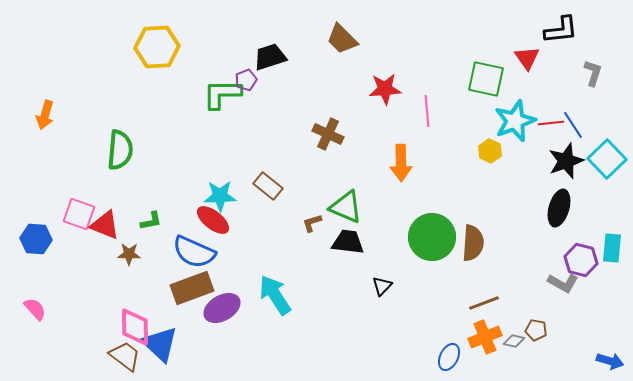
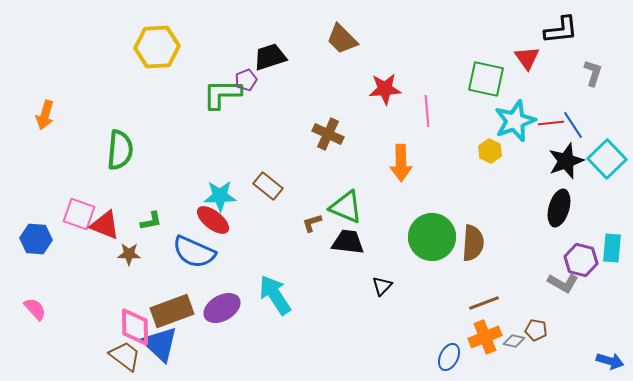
brown rectangle at (192, 288): moved 20 px left, 23 px down
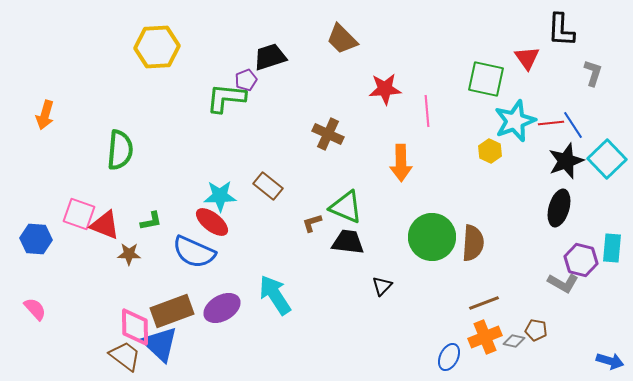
black L-shape at (561, 30): rotated 99 degrees clockwise
green L-shape at (222, 94): moved 4 px right, 4 px down; rotated 6 degrees clockwise
red ellipse at (213, 220): moved 1 px left, 2 px down
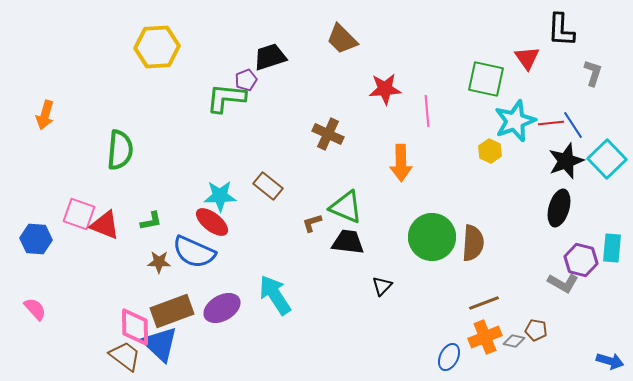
brown star at (129, 254): moved 30 px right, 8 px down
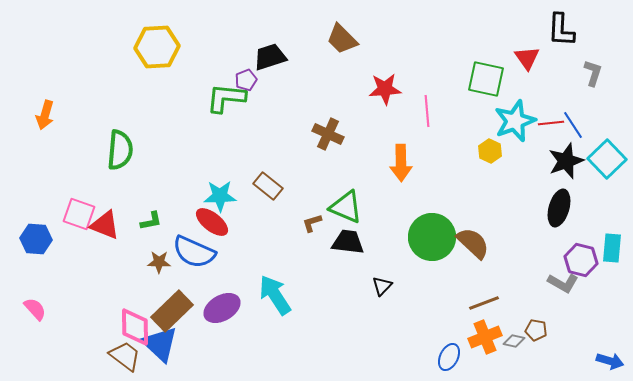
brown semicircle at (473, 243): rotated 51 degrees counterclockwise
brown rectangle at (172, 311): rotated 24 degrees counterclockwise
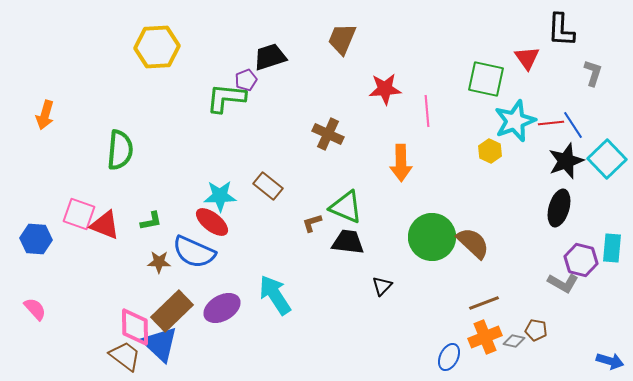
brown trapezoid at (342, 39): rotated 68 degrees clockwise
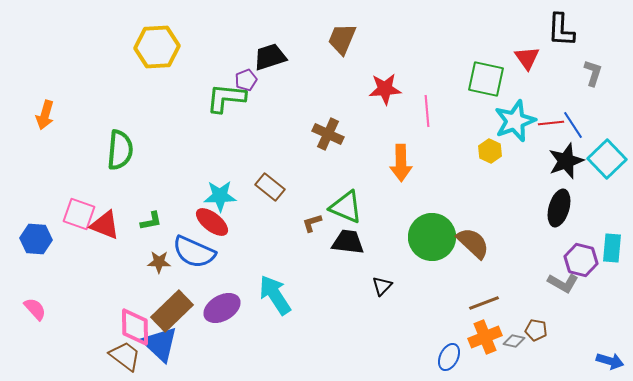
brown rectangle at (268, 186): moved 2 px right, 1 px down
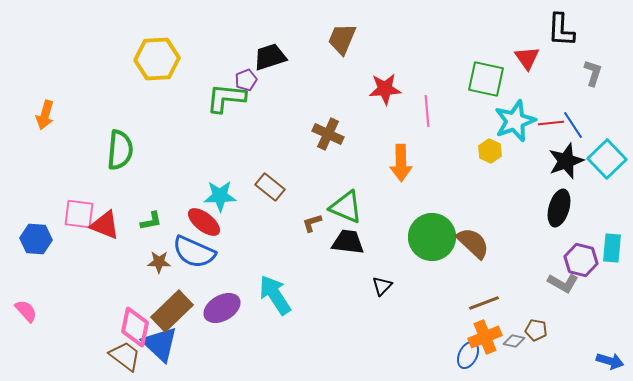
yellow hexagon at (157, 47): moved 12 px down
pink square at (79, 214): rotated 12 degrees counterclockwise
red ellipse at (212, 222): moved 8 px left
pink semicircle at (35, 309): moved 9 px left, 2 px down
pink diamond at (135, 327): rotated 12 degrees clockwise
blue ellipse at (449, 357): moved 19 px right, 2 px up
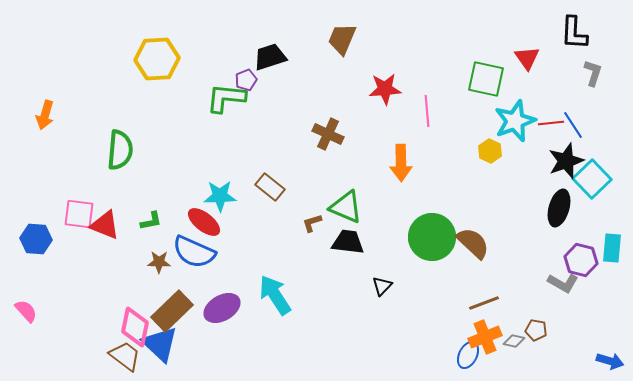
black L-shape at (561, 30): moved 13 px right, 3 px down
cyan square at (607, 159): moved 15 px left, 20 px down
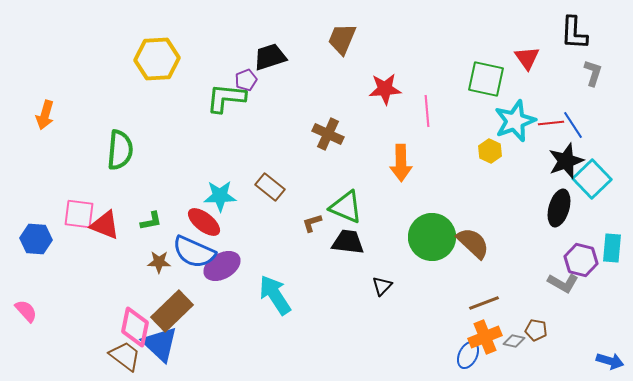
purple ellipse at (222, 308): moved 42 px up
